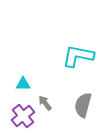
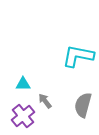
gray arrow: moved 2 px up
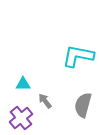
purple cross: moved 2 px left, 2 px down
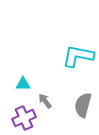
purple cross: moved 3 px right; rotated 15 degrees clockwise
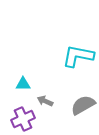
gray arrow: rotated 28 degrees counterclockwise
gray semicircle: rotated 45 degrees clockwise
purple cross: moved 1 px left, 1 px down
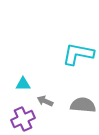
cyan L-shape: moved 2 px up
gray semicircle: rotated 35 degrees clockwise
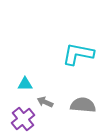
cyan triangle: moved 2 px right
gray arrow: moved 1 px down
purple cross: rotated 15 degrees counterclockwise
